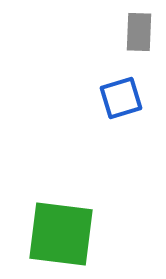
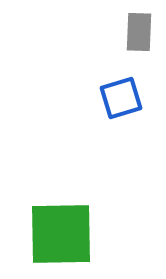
green square: rotated 8 degrees counterclockwise
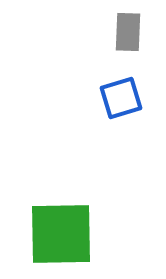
gray rectangle: moved 11 px left
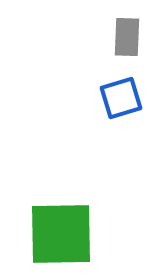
gray rectangle: moved 1 px left, 5 px down
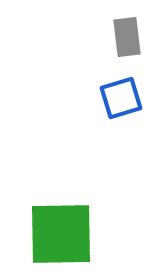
gray rectangle: rotated 9 degrees counterclockwise
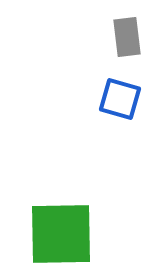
blue square: moved 1 px left, 1 px down; rotated 33 degrees clockwise
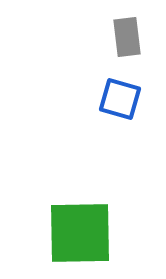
green square: moved 19 px right, 1 px up
